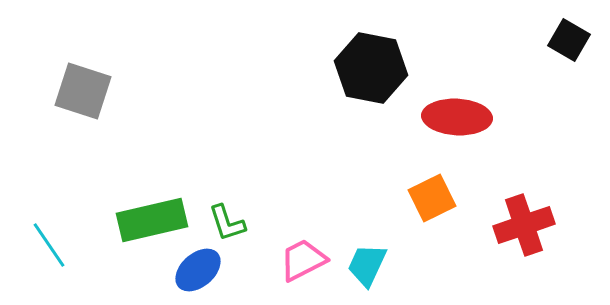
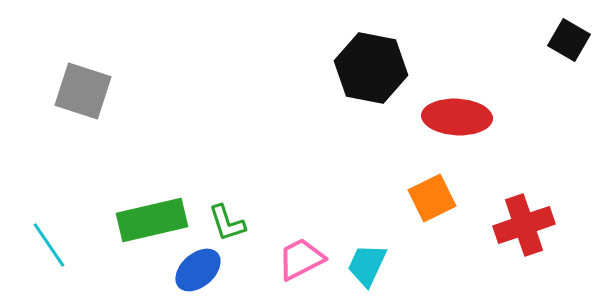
pink trapezoid: moved 2 px left, 1 px up
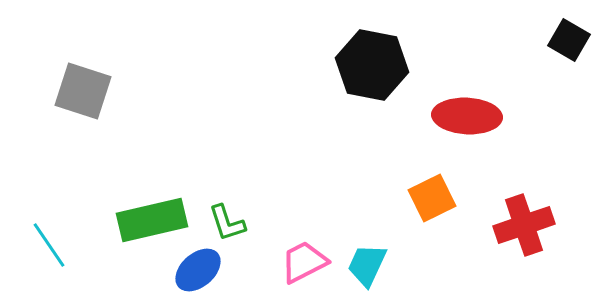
black hexagon: moved 1 px right, 3 px up
red ellipse: moved 10 px right, 1 px up
pink trapezoid: moved 3 px right, 3 px down
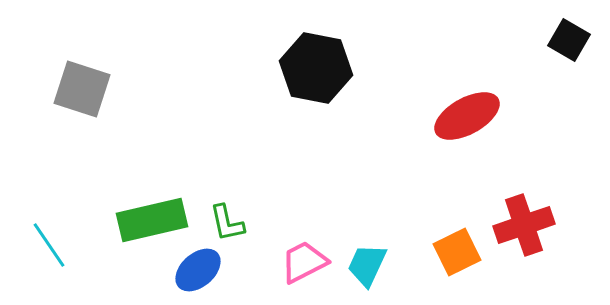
black hexagon: moved 56 px left, 3 px down
gray square: moved 1 px left, 2 px up
red ellipse: rotated 32 degrees counterclockwise
orange square: moved 25 px right, 54 px down
green L-shape: rotated 6 degrees clockwise
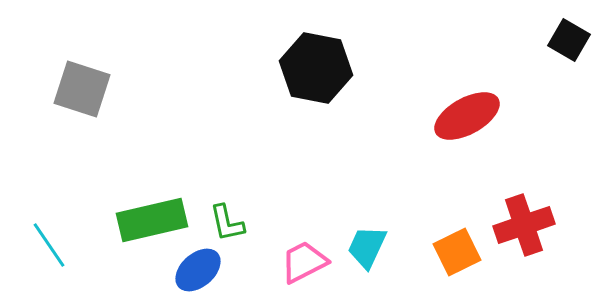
cyan trapezoid: moved 18 px up
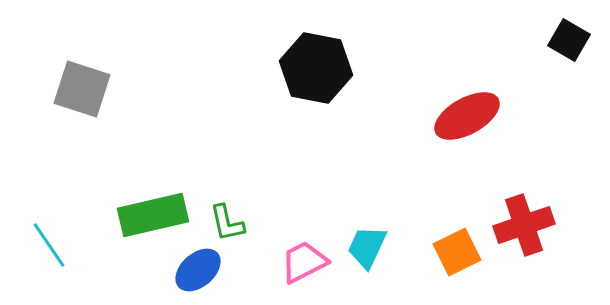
green rectangle: moved 1 px right, 5 px up
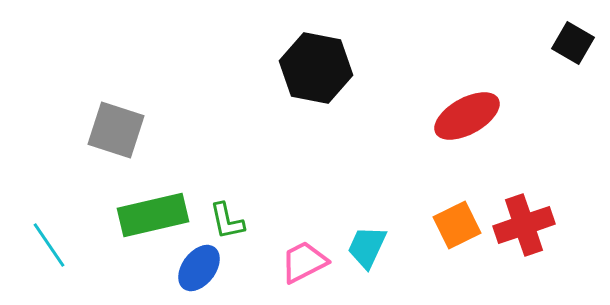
black square: moved 4 px right, 3 px down
gray square: moved 34 px right, 41 px down
green L-shape: moved 2 px up
orange square: moved 27 px up
blue ellipse: moved 1 px right, 2 px up; rotated 12 degrees counterclockwise
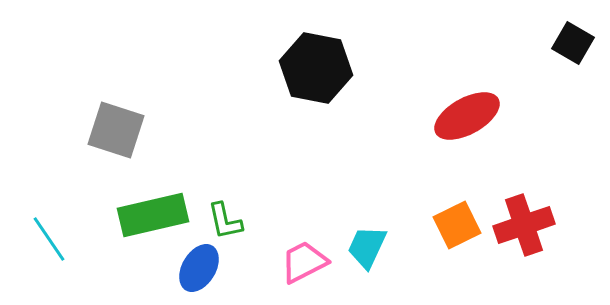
green L-shape: moved 2 px left
cyan line: moved 6 px up
blue ellipse: rotated 6 degrees counterclockwise
